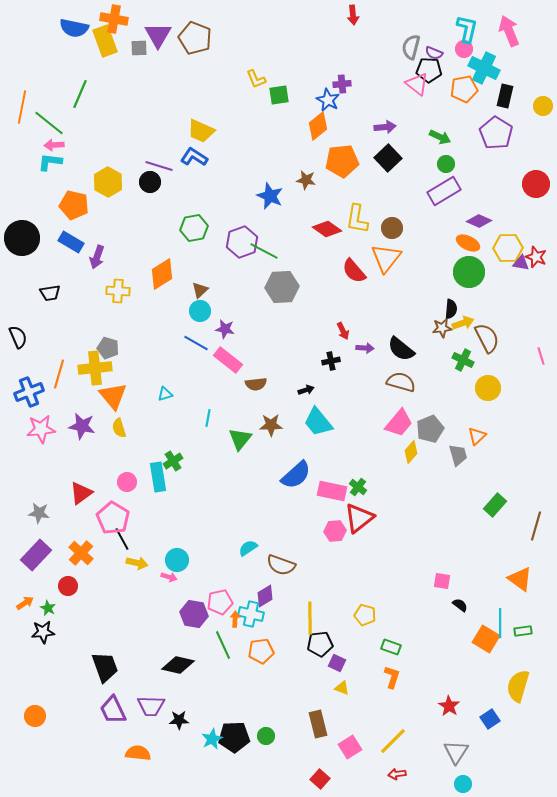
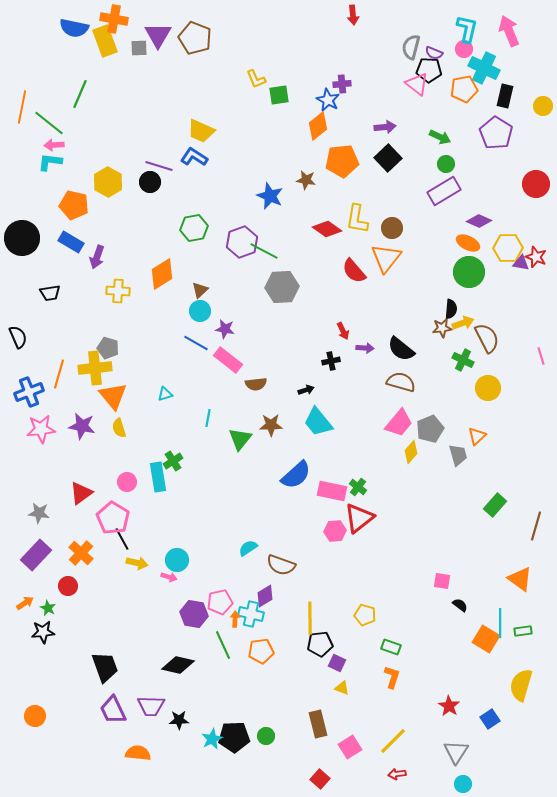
yellow semicircle at (518, 686): moved 3 px right, 1 px up
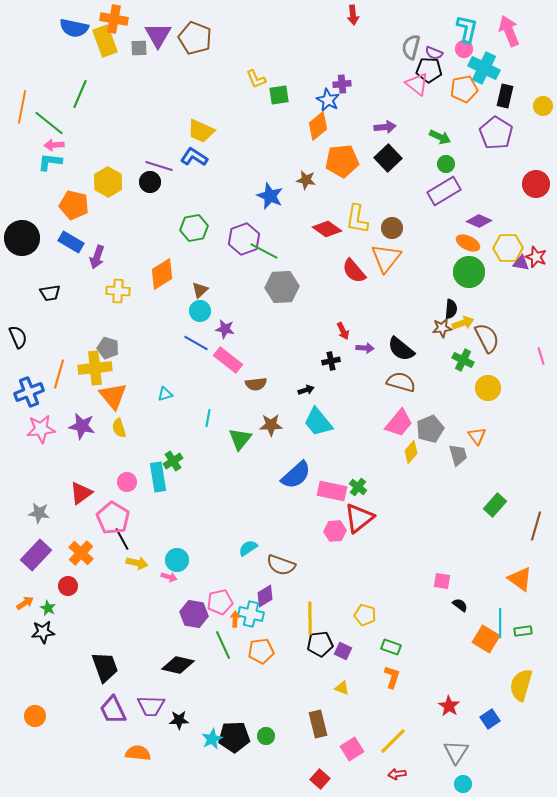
purple hexagon at (242, 242): moved 2 px right, 3 px up
orange triangle at (477, 436): rotated 24 degrees counterclockwise
purple square at (337, 663): moved 6 px right, 12 px up
pink square at (350, 747): moved 2 px right, 2 px down
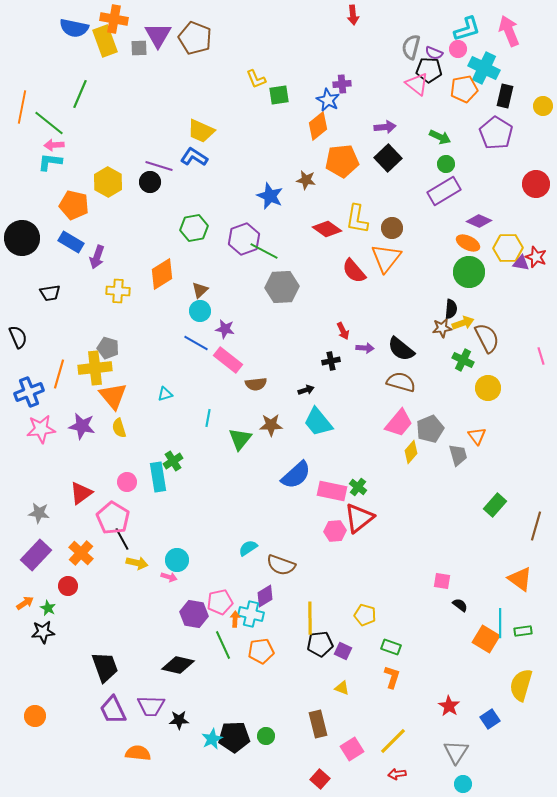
cyan L-shape at (467, 29): rotated 60 degrees clockwise
pink circle at (464, 49): moved 6 px left
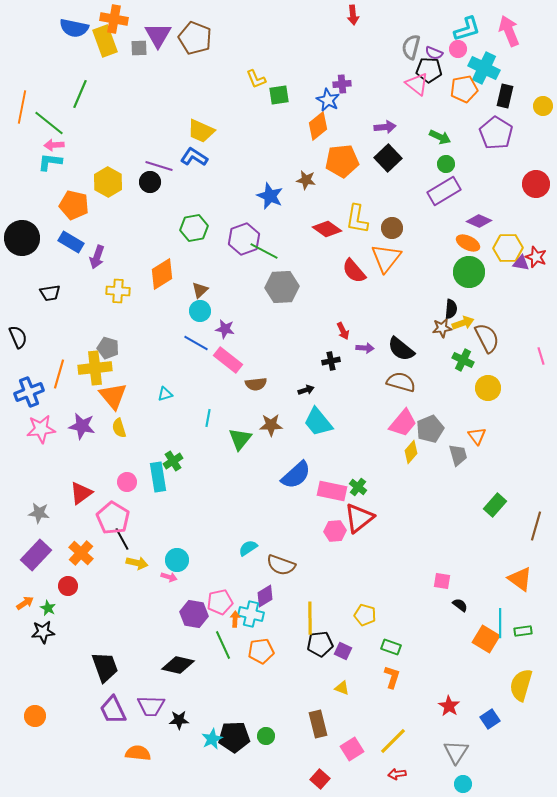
pink trapezoid at (399, 423): moved 4 px right
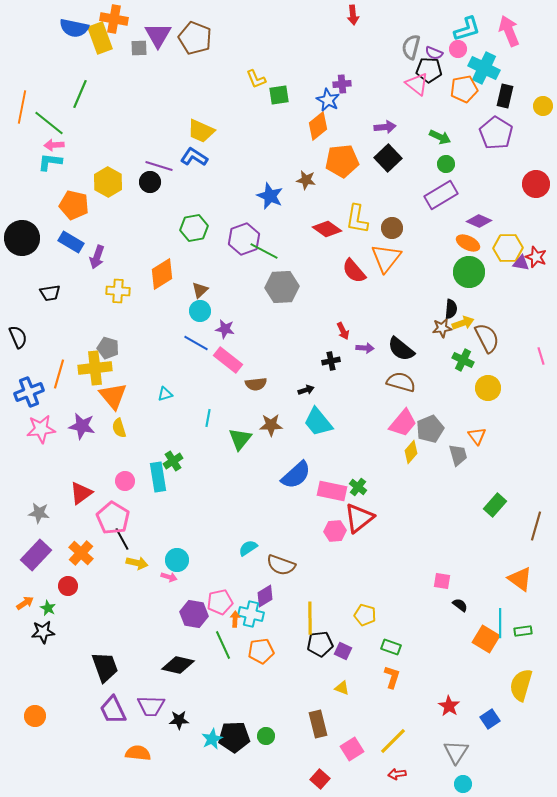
yellow rectangle at (105, 41): moved 5 px left, 3 px up
purple rectangle at (444, 191): moved 3 px left, 4 px down
pink circle at (127, 482): moved 2 px left, 1 px up
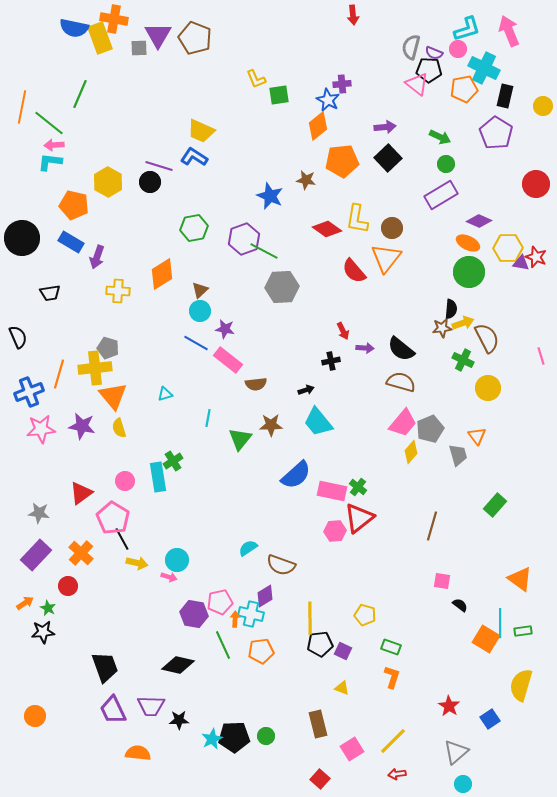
brown line at (536, 526): moved 104 px left
gray triangle at (456, 752): rotated 16 degrees clockwise
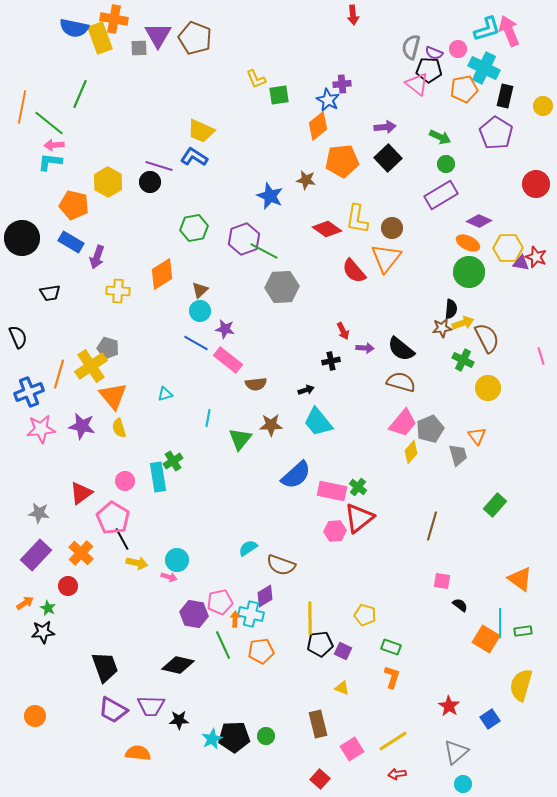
cyan L-shape at (467, 29): moved 20 px right
yellow cross at (95, 368): moved 4 px left, 2 px up; rotated 28 degrees counterclockwise
purple trapezoid at (113, 710): rotated 36 degrees counterclockwise
yellow line at (393, 741): rotated 12 degrees clockwise
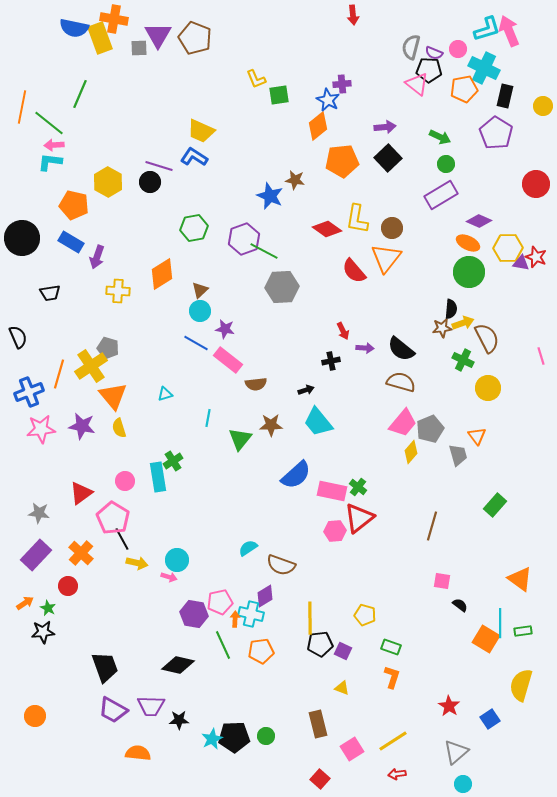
brown star at (306, 180): moved 11 px left
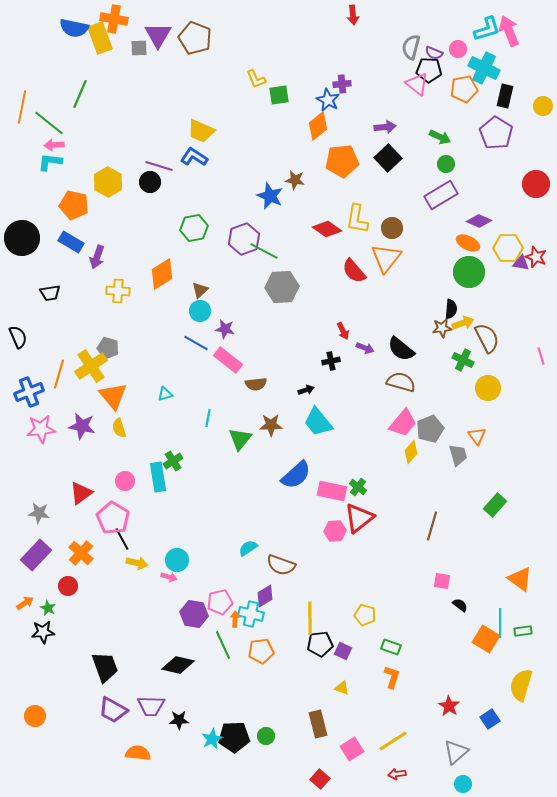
purple arrow at (365, 348): rotated 18 degrees clockwise
